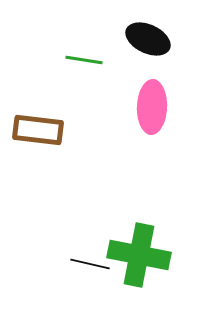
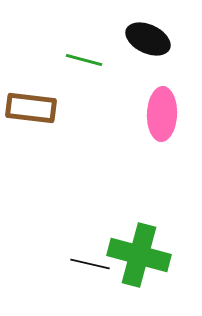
green line: rotated 6 degrees clockwise
pink ellipse: moved 10 px right, 7 px down
brown rectangle: moved 7 px left, 22 px up
green cross: rotated 4 degrees clockwise
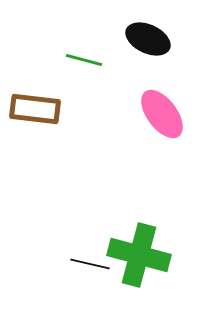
brown rectangle: moved 4 px right, 1 px down
pink ellipse: rotated 39 degrees counterclockwise
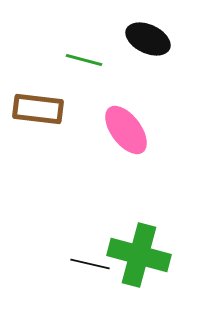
brown rectangle: moved 3 px right
pink ellipse: moved 36 px left, 16 px down
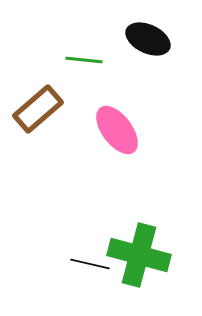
green line: rotated 9 degrees counterclockwise
brown rectangle: rotated 48 degrees counterclockwise
pink ellipse: moved 9 px left
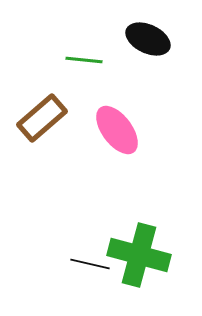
brown rectangle: moved 4 px right, 9 px down
